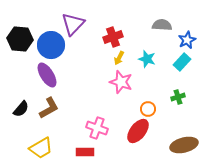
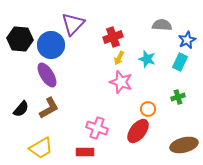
cyan rectangle: moved 2 px left; rotated 18 degrees counterclockwise
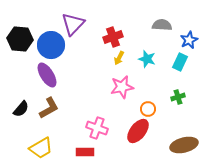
blue star: moved 2 px right
pink star: moved 1 px right, 5 px down; rotated 30 degrees counterclockwise
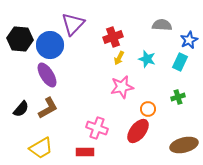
blue circle: moved 1 px left
brown L-shape: moved 1 px left
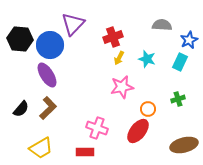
green cross: moved 2 px down
brown L-shape: rotated 15 degrees counterclockwise
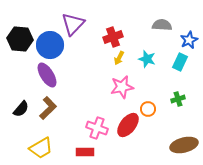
red ellipse: moved 10 px left, 6 px up
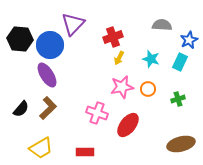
cyan star: moved 4 px right
orange circle: moved 20 px up
pink cross: moved 15 px up
brown ellipse: moved 3 px left, 1 px up
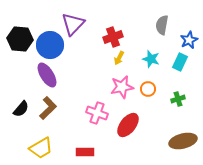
gray semicircle: rotated 84 degrees counterclockwise
brown ellipse: moved 2 px right, 3 px up
